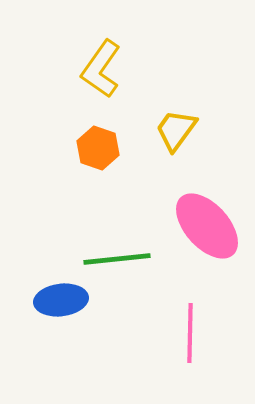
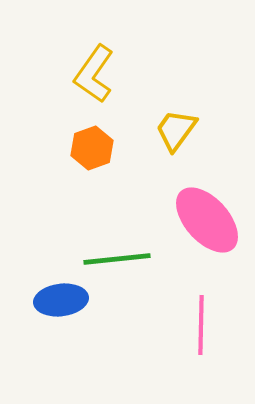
yellow L-shape: moved 7 px left, 5 px down
orange hexagon: moved 6 px left; rotated 21 degrees clockwise
pink ellipse: moved 6 px up
pink line: moved 11 px right, 8 px up
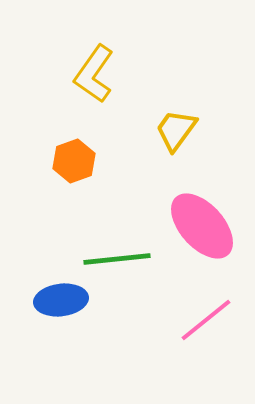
orange hexagon: moved 18 px left, 13 px down
pink ellipse: moved 5 px left, 6 px down
pink line: moved 5 px right, 5 px up; rotated 50 degrees clockwise
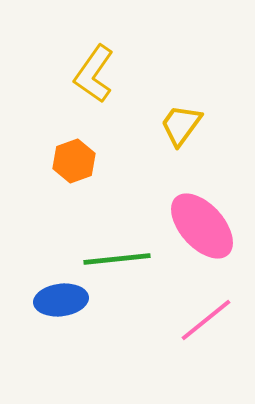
yellow trapezoid: moved 5 px right, 5 px up
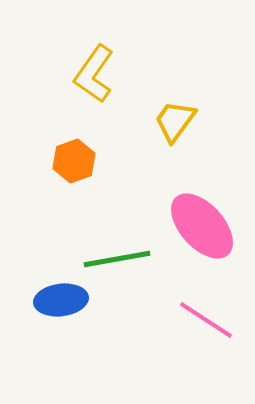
yellow trapezoid: moved 6 px left, 4 px up
green line: rotated 4 degrees counterclockwise
pink line: rotated 72 degrees clockwise
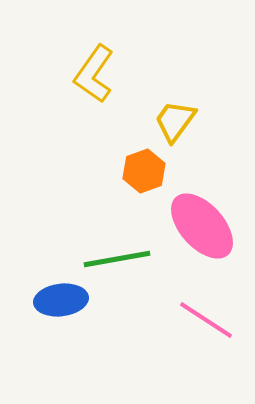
orange hexagon: moved 70 px right, 10 px down
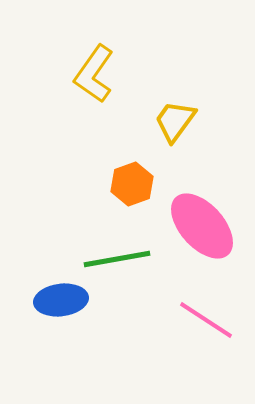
orange hexagon: moved 12 px left, 13 px down
